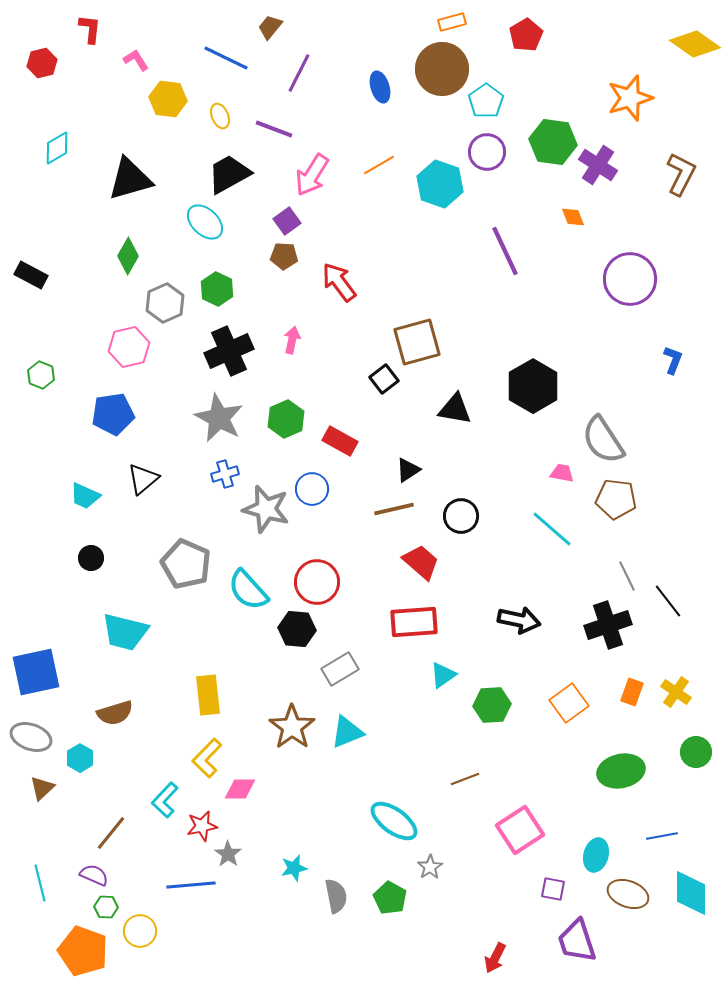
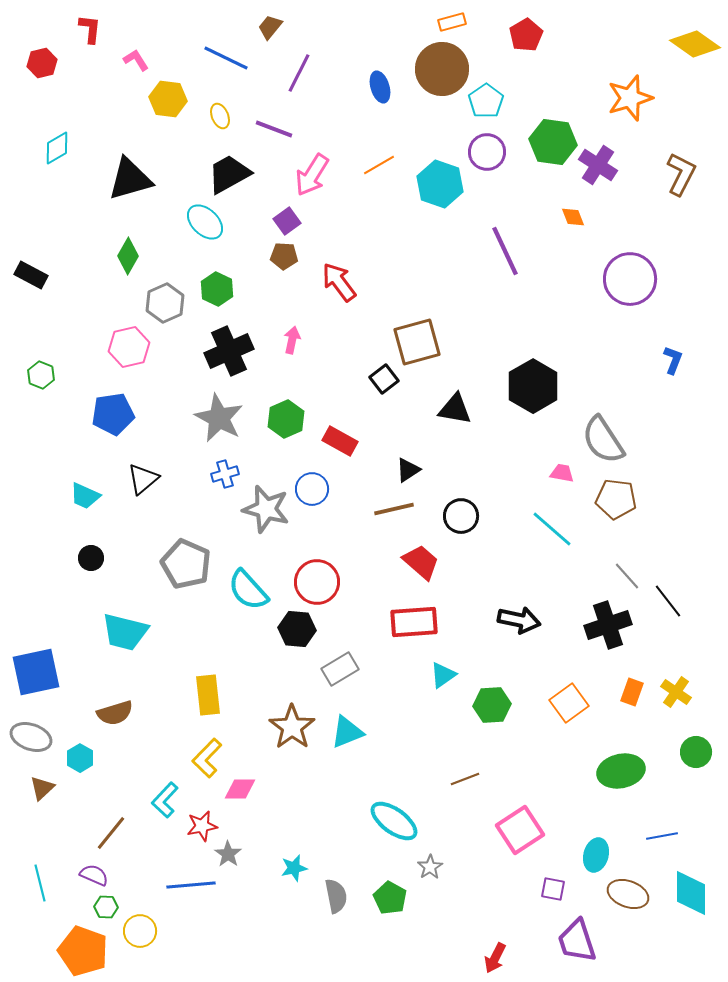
gray line at (627, 576): rotated 16 degrees counterclockwise
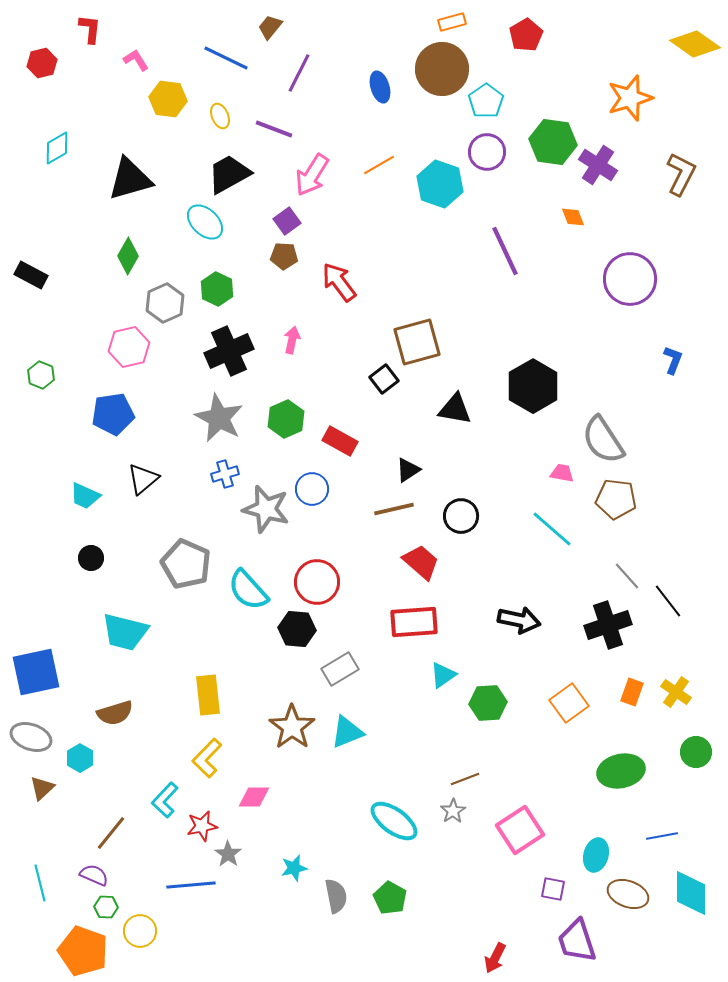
green hexagon at (492, 705): moved 4 px left, 2 px up
pink diamond at (240, 789): moved 14 px right, 8 px down
gray star at (430, 867): moved 23 px right, 56 px up
